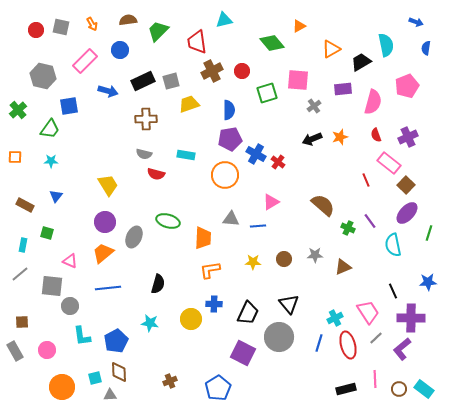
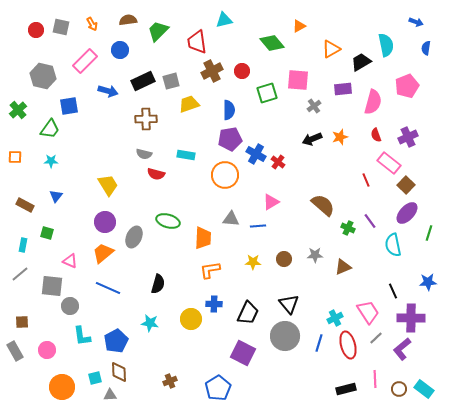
blue line at (108, 288): rotated 30 degrees clockwise
gray circle at (279, 337): moved 6 px right, 1 px up
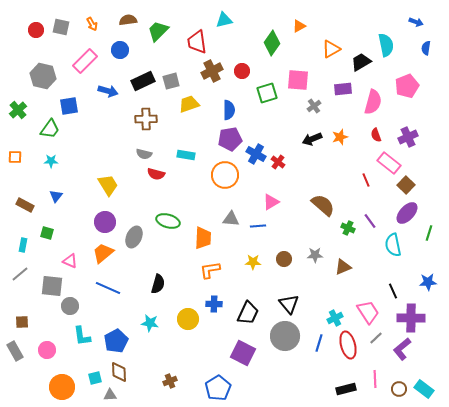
green diamond at (272, 43): rotated 75 degrees clockwise
yellow circle at (191, 319): moved 3 px left
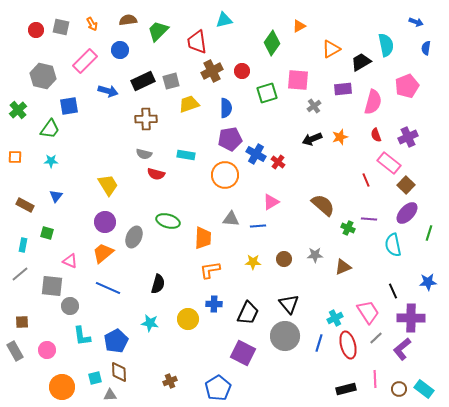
blue semicircle at (229, 110): moved 3 px left, 2 px up
purple line at (370, 221): moved 1 px left, 2 px up; rotated 49 degrees counterclockwise
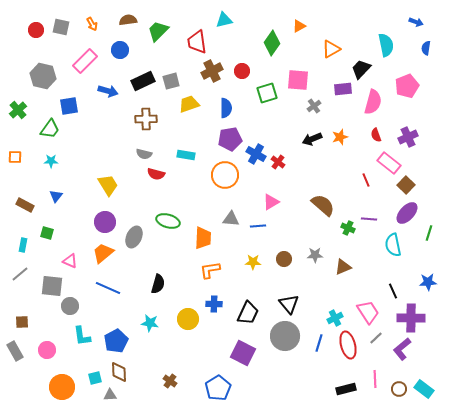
black trapezoid at (361, 62): moved 7 px down; rotated 15 degrees counterclockwise
brown cross at (170, 381): rotated 32 degrees counterclockwise
